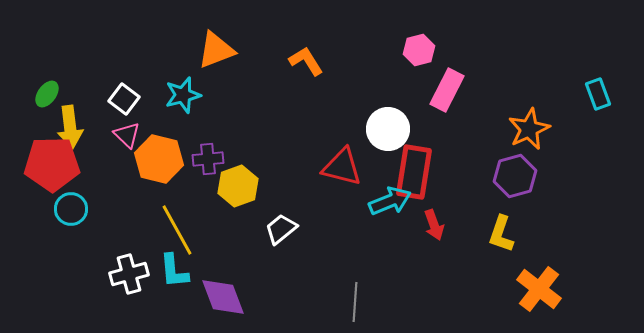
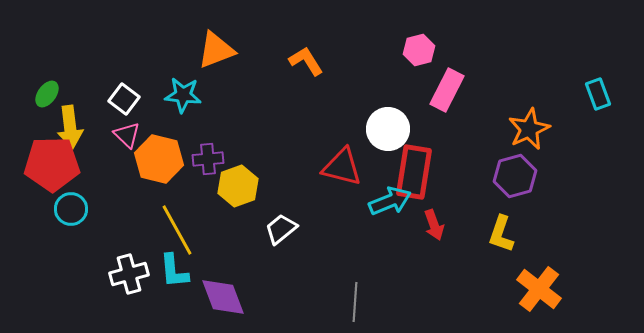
cyan star: rotated 21 degrees clockwise
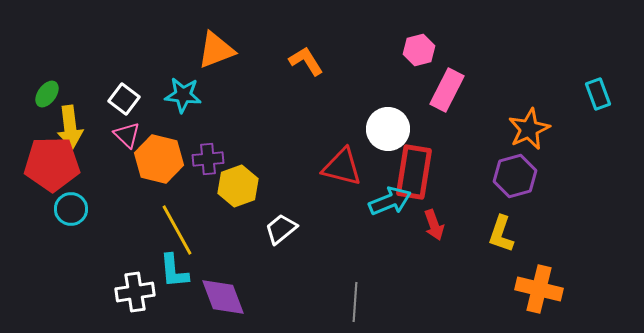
white cross: moved 6 px right, 18 px down; rotated 6 degrees clockwise
orange cross: rotated 24 degrees counterclockwise
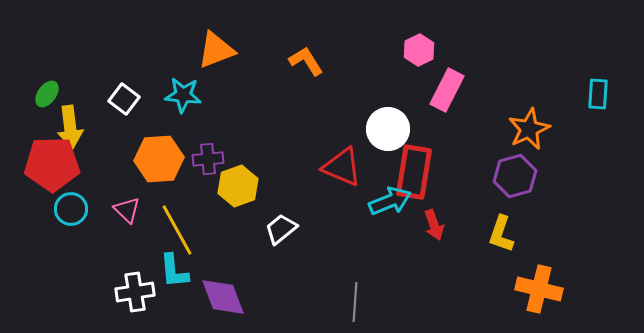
pink hexagon: rotated 12 degrees counterclockwise
cyan rectangle: rotated 24 degrees clockwise
pink triangle: moved 75 px down
orange hexagon: rotated 18 degrees counterclockwise
red triangle: rotated 9 degrees clockwise
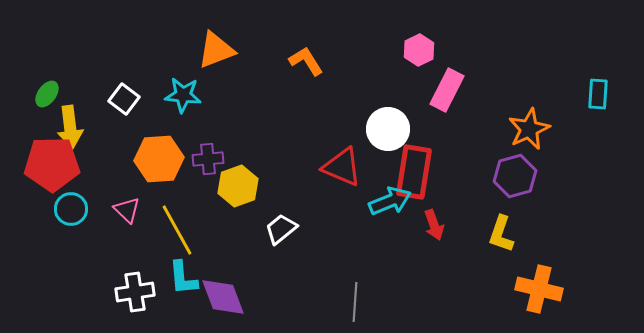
cyan L-shape: moved 9 px right, 7 px down
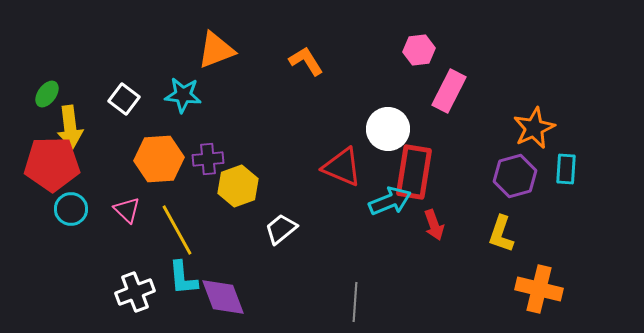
pink hexagon: rotated 20 degrees clockwise
pink rectangle: moved 2 px right, 1 px down
cyan rectangle: moved 32 px left, 75 px down
orange star: moved 5 px right, 1 px up
white cross: rotated 12 degrees counterclockwise
